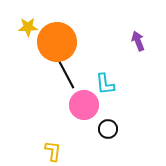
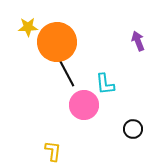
black line: moved 2 px up
black circle: moved 25 px right
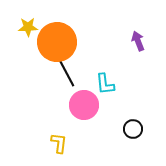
yellow L-shape: moved 6 px right, 8 px up
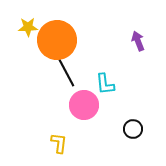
orange circle: moved 2 px up
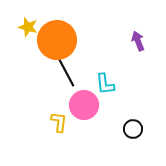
yellow star: rotated 18 degrees clockwise
yellow L-shape: moved 21 px up
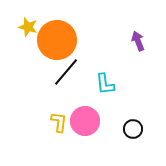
black line: rotated 68 degrees clockwise
pink circle: moved 1 px right, 16 px down
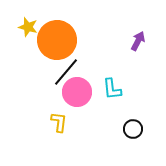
purple arrow: rotated 48 degrees clockwise
cyan L-shape: moved 7 px right, 5 px down
pink circle: moved 8 px left, 29 px up
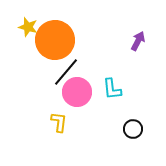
orange circle: moved 2 px left
